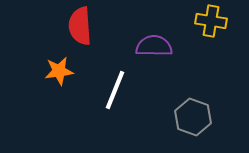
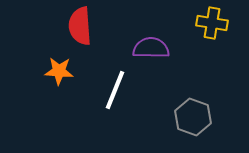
yellow cross: moved 1 px right, 2 px down
purple semicircle: moved 3 px left, 2 px down
orange star: rotated 12 degrees clockwise
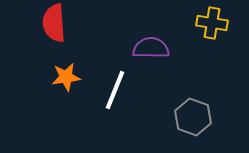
red semicircle: moved 26 px left, 3 px up
orange star: moved 7 px right, 6 px down; rotated 12 degrees counterclockwise
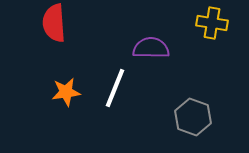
orange star: moved 15 px down
white line: moved 2 px up
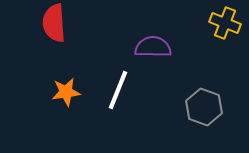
yellow cross: moved 13 px right; rotated 12 degrees clockwise
purple semicircle: moved 2 px right, 1 px up
white line: moved 3 px right, 2 px down
gray hexagon: moved 11 px right, 10 px up
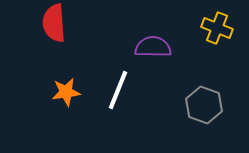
yellow cross: moved 8 px left, 5 px down
gray hexagon: moved 2 px up
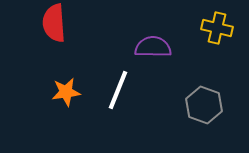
yellow cross: rotated 8 degrees counterclockwise
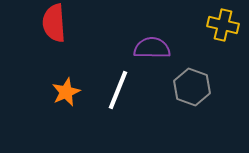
yellow cross: moved 6 px right, 3 px up
purple semicircle: moved 1 px left, 1 px down
orange star: rotated 16 degrees counterclockwise
gray hexagon: moved 12 px left, 18 px up
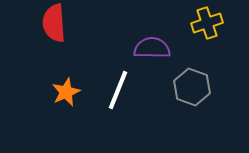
yellow cross: moved 16 px left, 2 px up; rotated 32 degrees counterclockwise
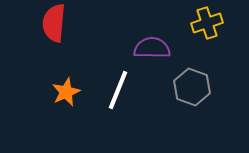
red semicircle: rotated 9 degrees clockwise
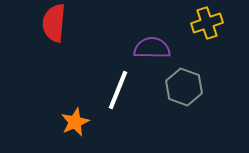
gray hexagon: moved 8 px left
orange star: moved 9 px right, 30 px down
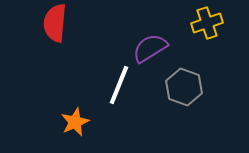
red semicircle: moved 1 px right
purple semicircle: moved 2 px left; rotated 33 degrees counterclockwise
white line: moved 1 px right, 5 px up
